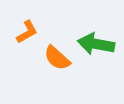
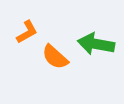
orange semicircle: moved 2 px left, 1 px up
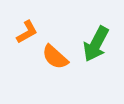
green arrow: rotated 72 degrees counterclockwise
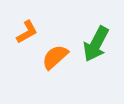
orange semicircle: rotated 96 degrees clockwise
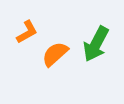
orange semicircle: moved 3 px up
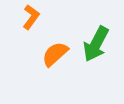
orange L-shape: moved 4 px right, 15 px up; rotated 25 degrees counterclockwise
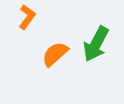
orange L-shape: moved 4 px left
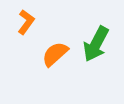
orange L-shape: moved 1 px left, 5 px down
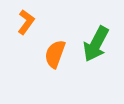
orange semicircle: rotated 28 degrees counterclockwise
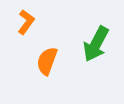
orange semicircle: moved 8 px left, 7 px down
